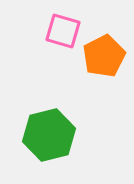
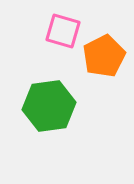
green hexagon: moved 29 px up; rotated 6 degrees clockwise
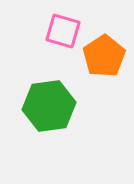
orange pentagon: rotated 6 degrees counterclockwise
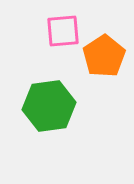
pink square: rotated 21 degrees counterclockwise
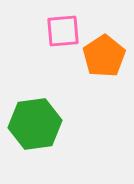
green hexagon: moved 14 px left, 18 px down
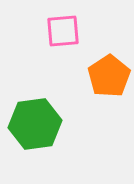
orange pentagon: moved 5 px right, 20 px down
